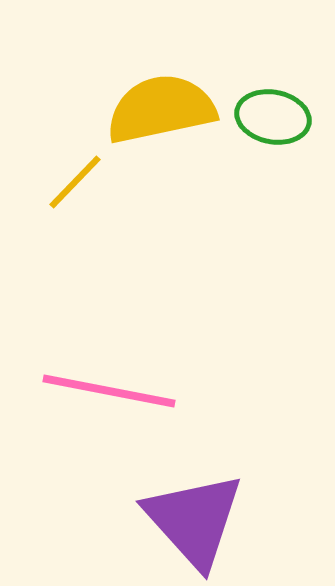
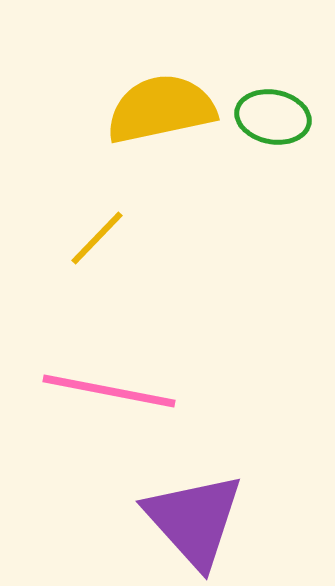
yellow line: moved 22 px right, 56 px down
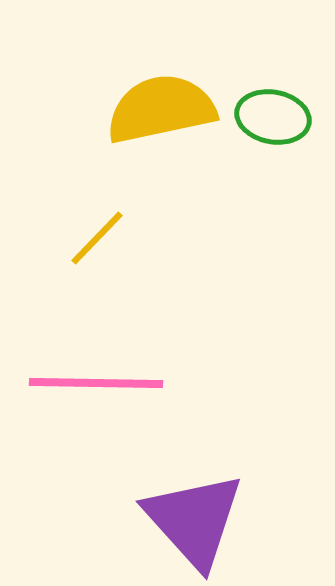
pink line: moved 13 px left, 8 px up; rotated 10 degrees counterclockwise
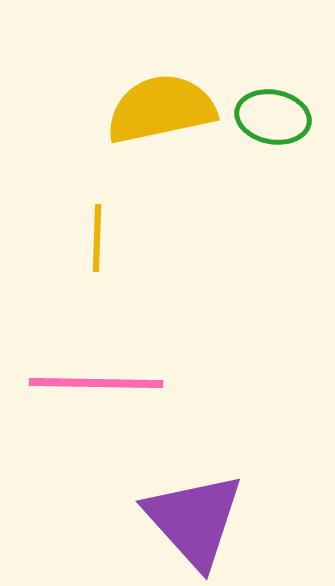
yellow line: rotated 42 degrees counterclockwise
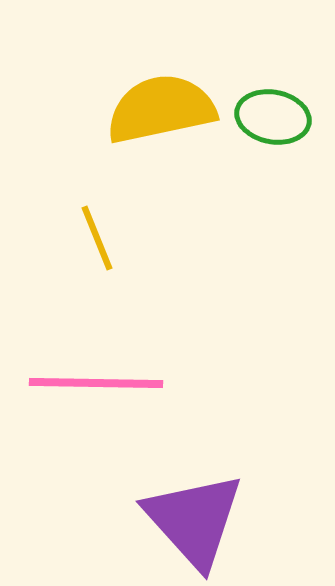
yellow line: rotated 24 degrees counterclockwise
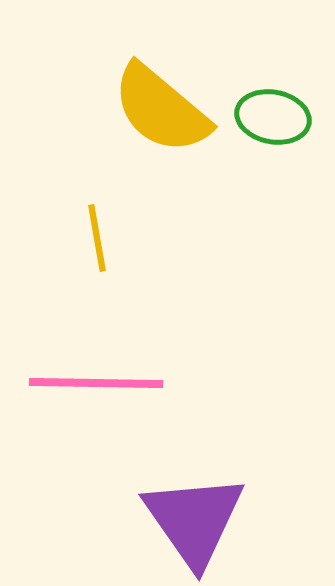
yellow semicircle: rotated 128 degrees counterclockwise
yellow line: rotated 12 degrees clockwise
purple triangle: rotated 7 degrees clockwise
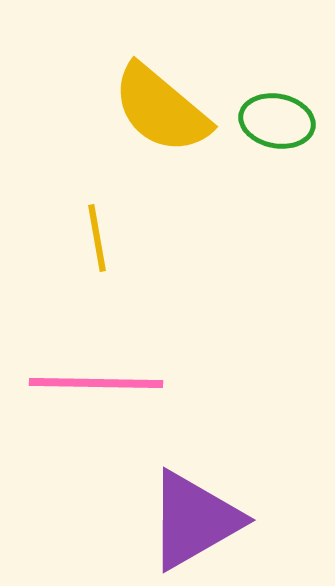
green ellipse: moved 4 px right, 4 px down
purple triangle: rotated 35 degrees clockwise
